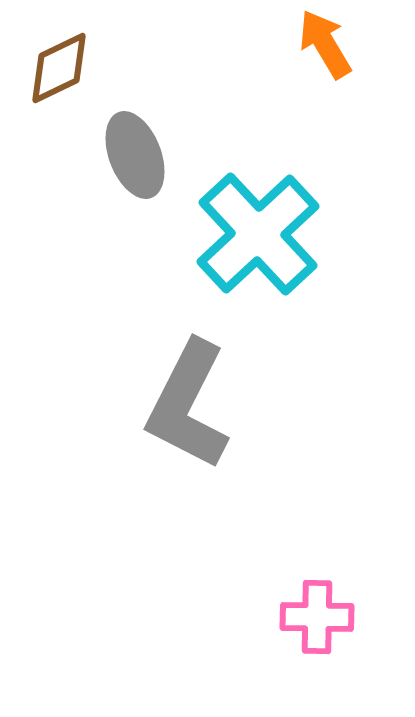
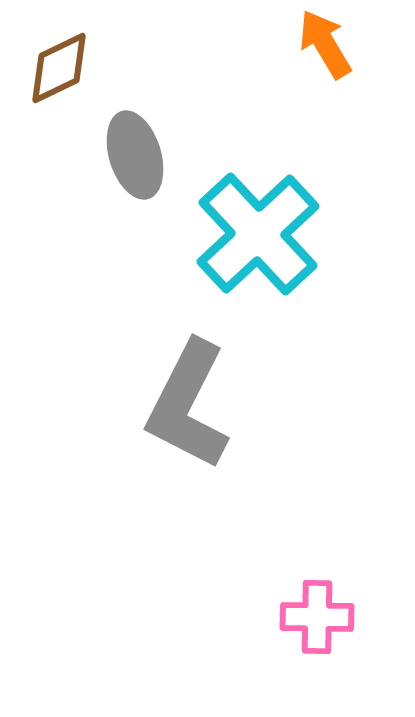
gray ellipse: rotated 4 degrees clockwise
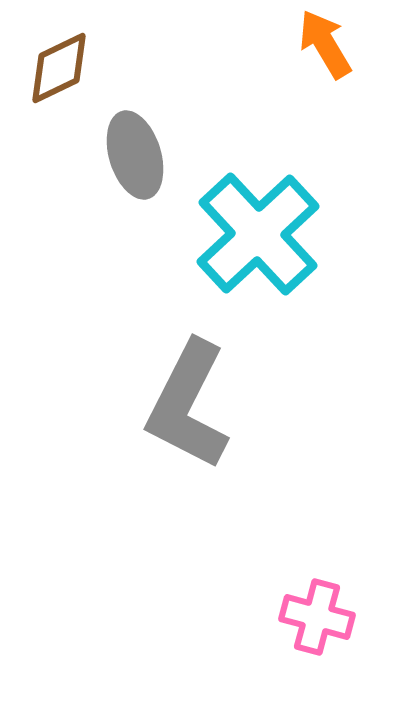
pink cross: rotated 14 degrees clockwise
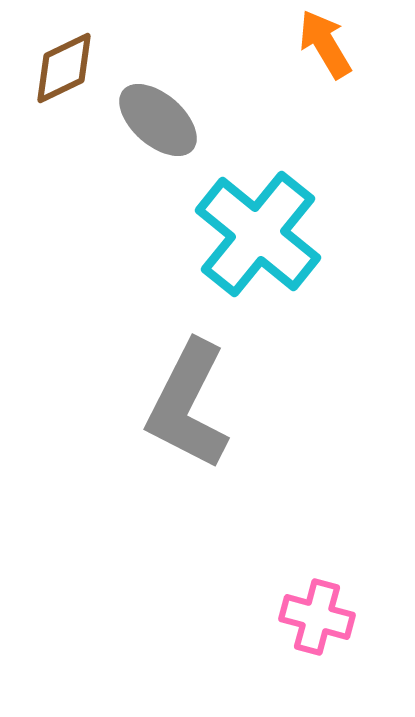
brown diamond: moved 5 px right
gray ellipse: moved 23 px right, 35 px up; rotated 32 degrees counterclockwise
cyan cross: rotated 8 degrees counterclockwise
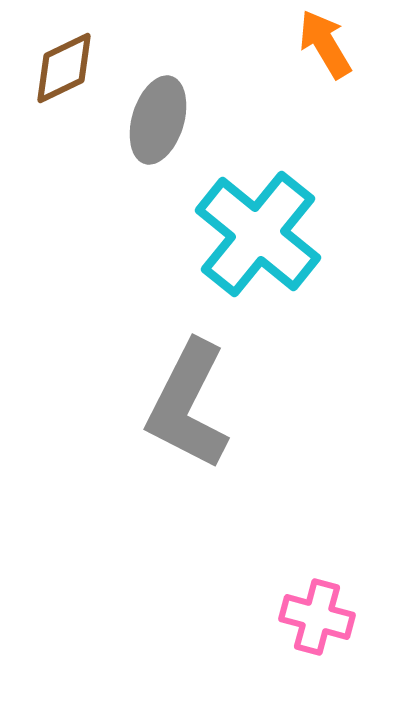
gray ellipse: rotated 66 degrees clockwise
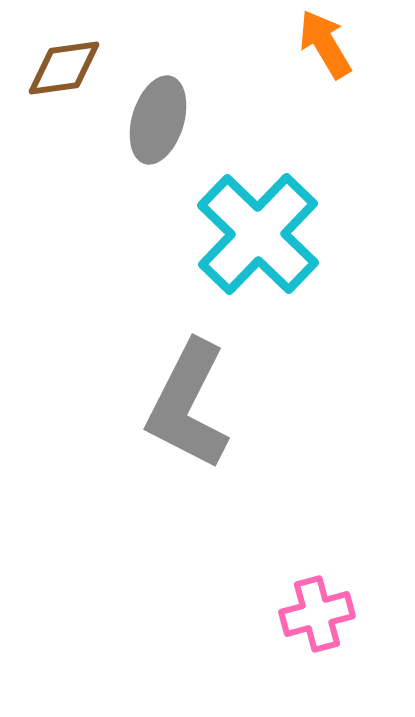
brown diamond: rotated 18 degrees clockwise
cyan cross: rotated 5 degrees clockwise
pink cross: moved 3 px up; rotated 30 degrees counterclockwise
